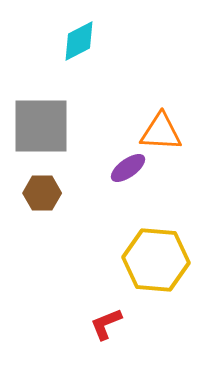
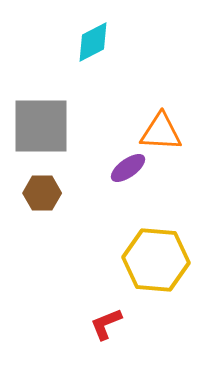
cyan diamond: moved 14 px right, 1 px down
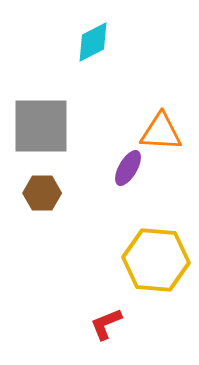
purple ellipse: rotated 24 degrees counterclockwise
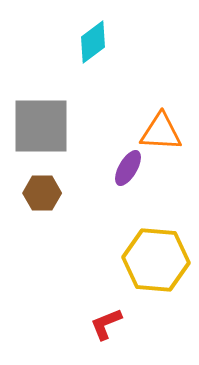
cyan diamond: rotated 9 degrees counterclockwise
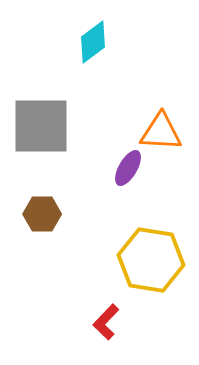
brown hexagon: moved 21 px down
yellow hexagon: moved 5 px left; rotated 4 degrees clockwise
red L-shape: moved 2 px up; rotated 24 degrees counterclockwise
